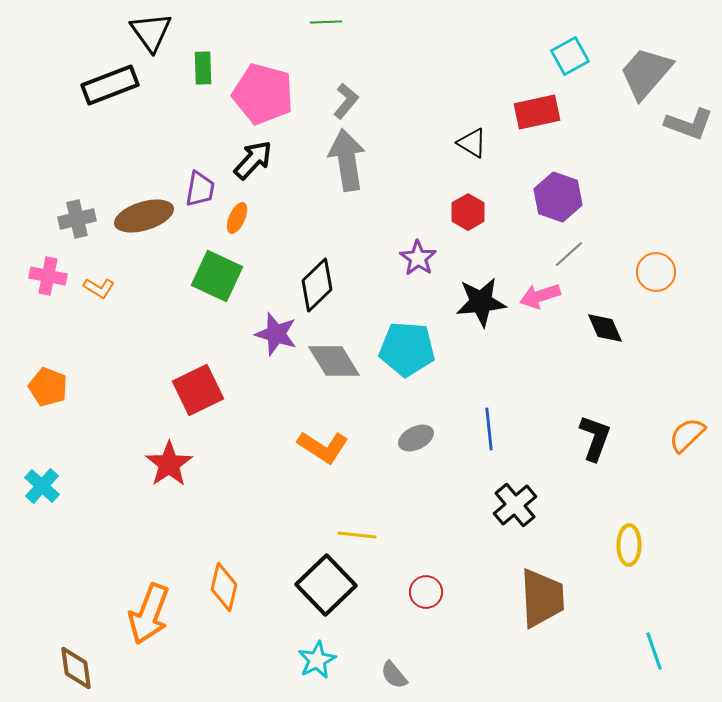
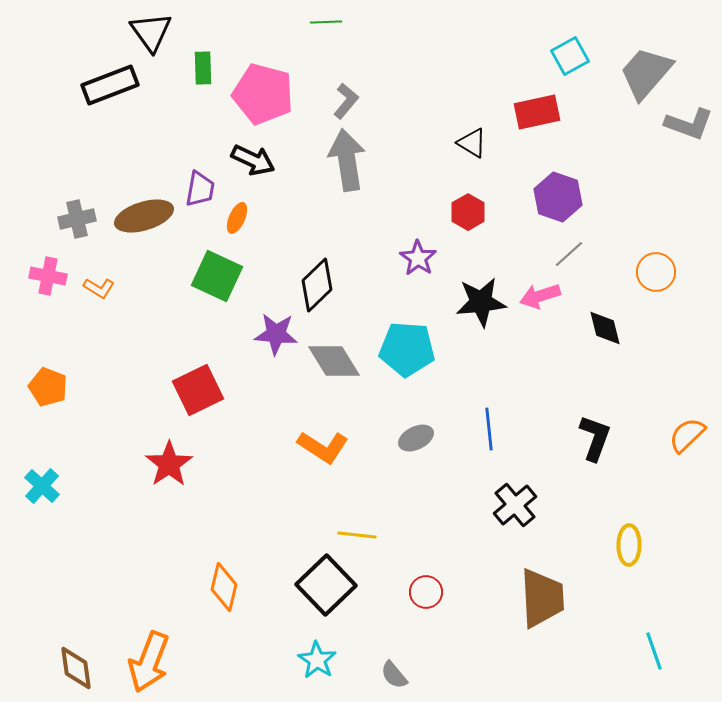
black arrow at (253, 160): rotated 72 degrees clockwise
black diamond at (605, 328): rotated 9 degrees clockwise
purple star at (276, 334): rotated 12 degrees counterclockwise
orange arrow at (149, 614): moved 48 px down
cyan star at (317, 660): rotated 12 degrees counterclockwise
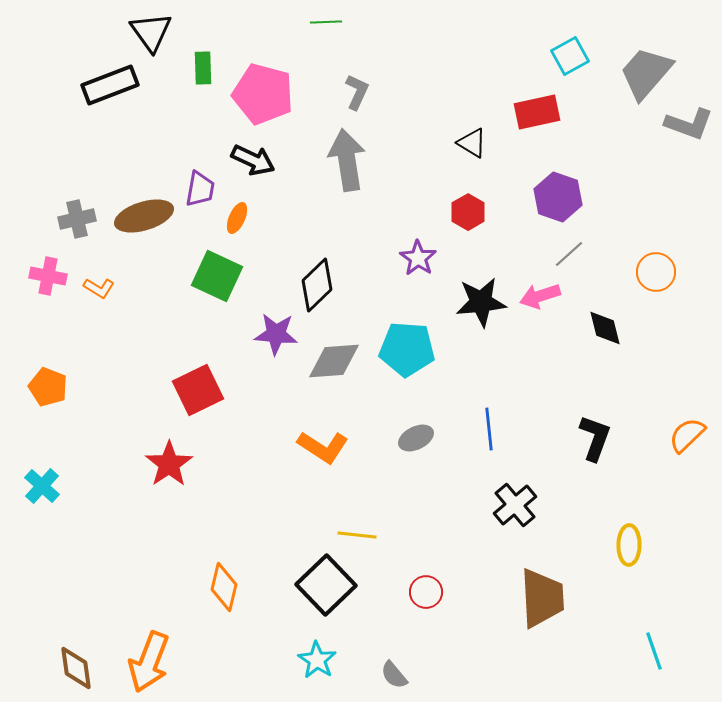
gray L-shape at (346, 101): moved 11 px right, 9 px up; rotated 15 degrees counterclockwise
gray diamond at (334, 361): rotated 62 degrees counterclockwise
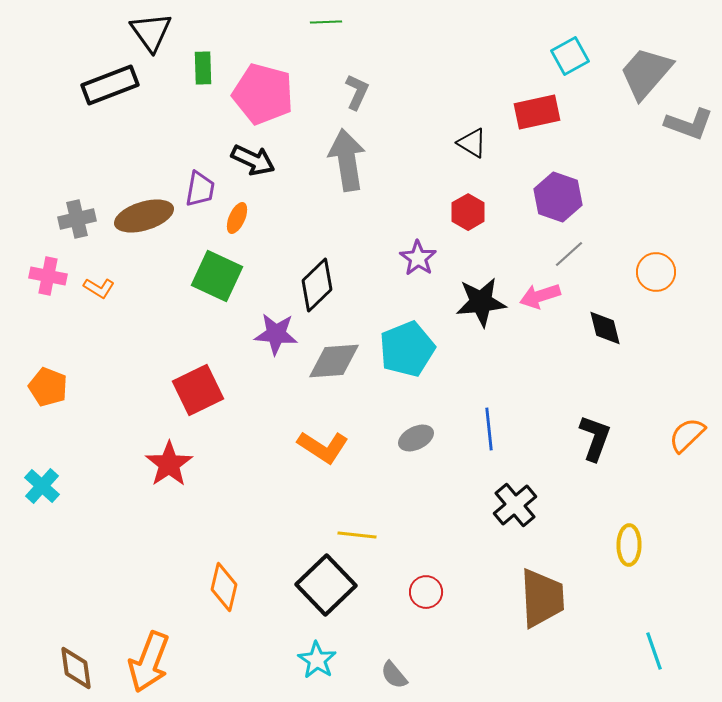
cyan pentagon at (407, 349): rotated 26 degrees counterclockwise
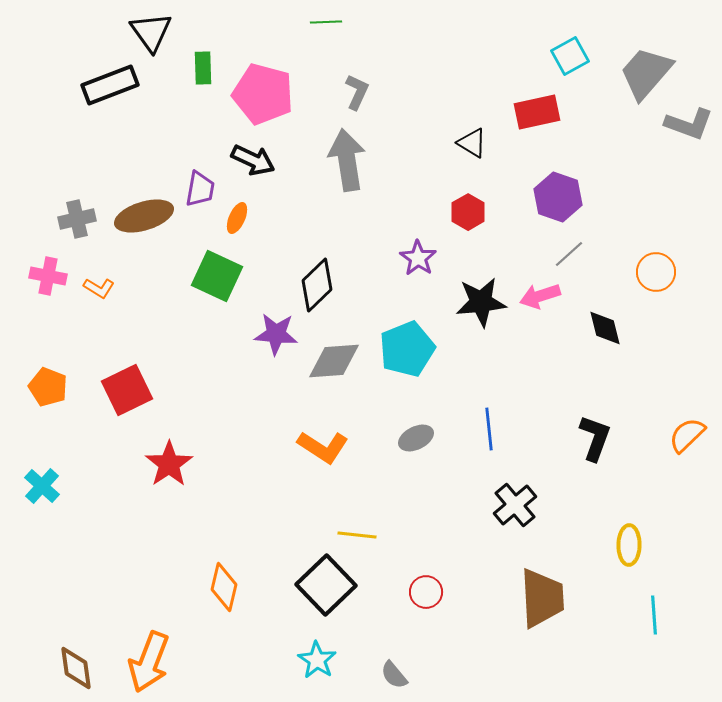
red square at (198, 390): moved 71 px left
cyan line at (654, 651): moved 36 px up; rotated 15 degrees clockwise
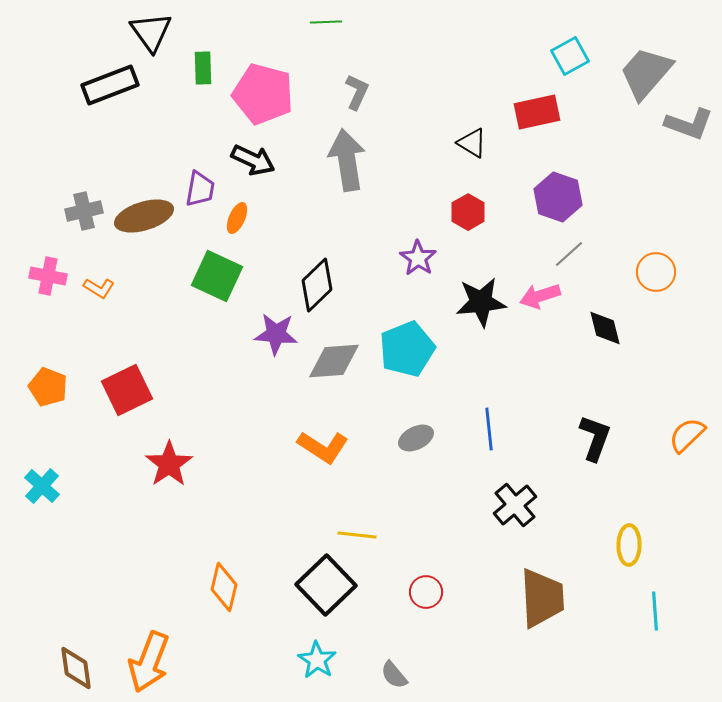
gray cross at (77, 219): moved 7 px right, 8 px up
cyan line at (654, 615): moved 1 px right, 4 px up
